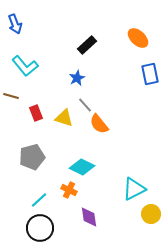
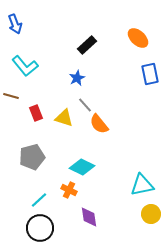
cyan triangle: moved 8 px right, 4 px up; rotated 15 degrees clockwise
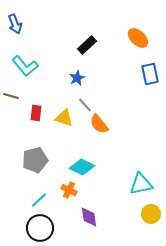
red rectangle: rotated 28 degrees clockwise
gray pentagon: moved 3 px right, 3 px down
cyan triangle: moved 1 px left, 1 px up
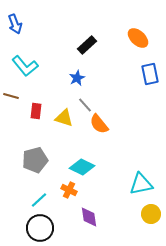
red rectangle: moved 2 px up
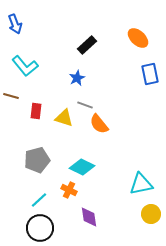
gray line: rotated 28 degrees counterclockwise
gray pentagon: moved 2 px right
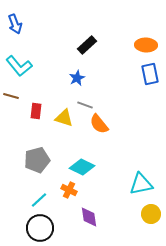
orange ellipse: moved 8 px right, 7 px down; rotated 40 degrees counterclockwise
cyan L-shape: moved 6 px left
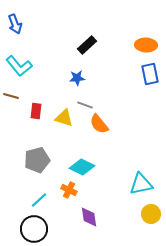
blue star: rotated 21 degrees clockwise
black circle: moved 6 px left, 1 px down
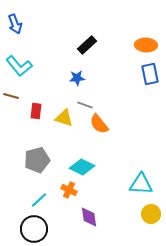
cyan triangle: rotated 15 degrees clockwise
